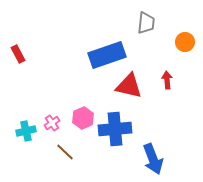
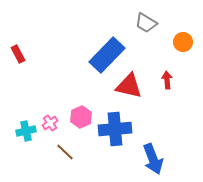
gray trapezoid: rotated 115 degrees clockwise
orange circle: moved 2 px left
blue rectangle: rotated 27 degrees counterclockwise
pink hexagon: moved 2 px left, 1 px up
pink cross: moved 2 px left
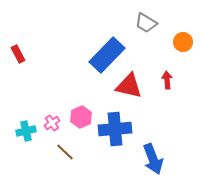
pink cross: moved 2 px right
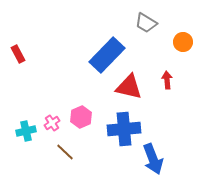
red triangle: moved 1 px down
blue cross: moved 9 px right
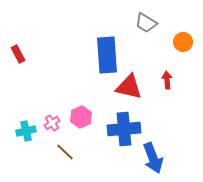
blue rectangle: rotated 48 degrees counterclockwise
blue arrow: moved 1 px up
